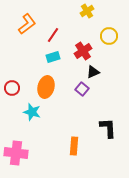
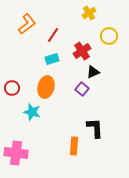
yellow cross: moved 2 px right, 2 px down
red cross: moved 1 px left
cyan rectangle: moved 1 px left, 2 px down
black L-shape: moved 13 px left
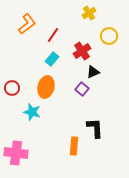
cyan rectangle: rotated 32 degrees counterclockwise
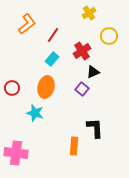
cyan star: moved 3 px right, 1 px down
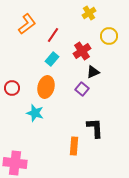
pink cross: moved 1 px left, 10 px down
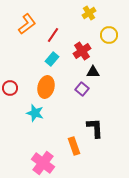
yellow circle: moved 1 px up
black triangle: rotated 24 degrees clockwise
red circle: moved 2 px left
orange rectangle: rotated 24 degrees counterclockwise
pink cross: moved 28 px right; rotated 30 degrees clockwise
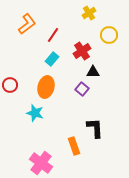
red circle: moved 3 px up
pink cross: moved 2 px left
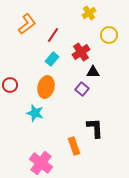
red cross: moved 1 px left, 1 px down
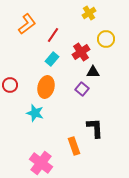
yellow circle: moved 3 px left, 4 px down
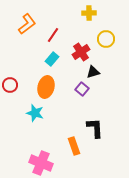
yellow cross: rotated 32 degrees clockwise
black triangle: rotated 16 degrees counterclockwise
pink cross: rotated 15 degrees counterclockwise
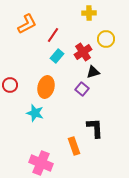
orange L-shape: rotated 10 degrees clockwise
red cross: moved 2 px right
cyan rectangle: moved 5 px right, 3 px up
